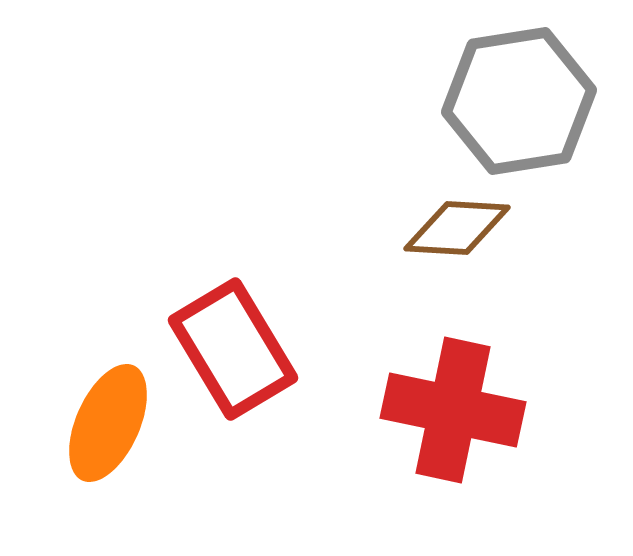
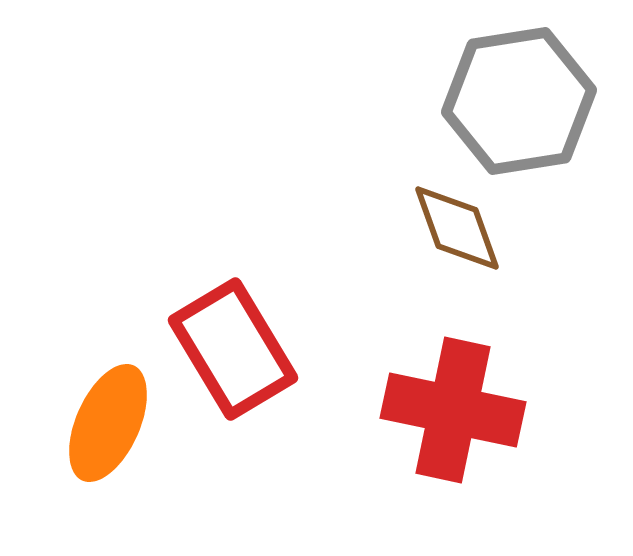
brown diamond: rotated 67 degrees clockwise
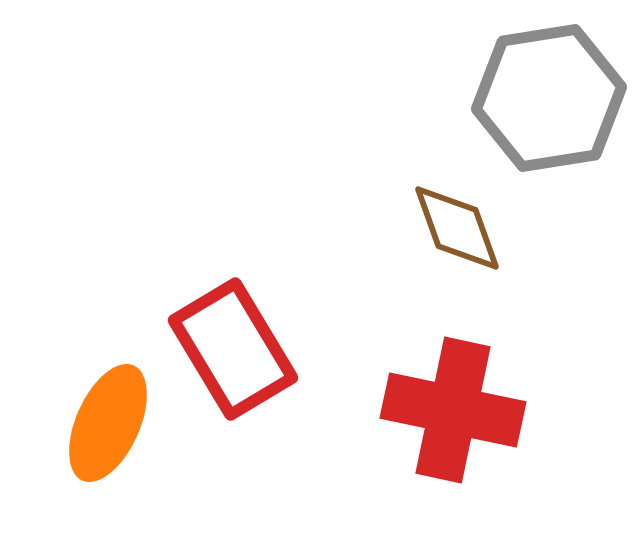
gray hexagon: moved 30 px right, 3 px up
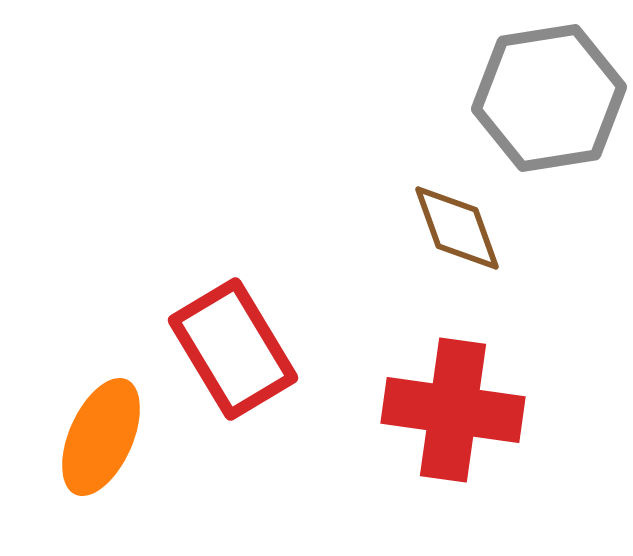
red cross: rotated 4 degrees counterclockwise
orange ellipse: moved 7 px left, 14 px down
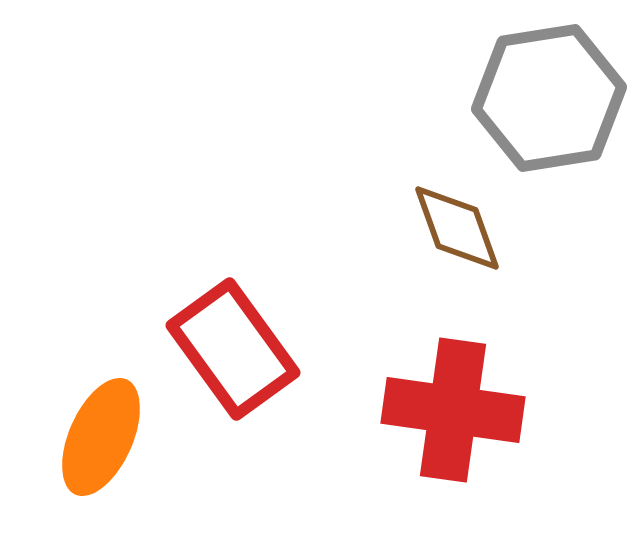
red rectangle: rotated 5 degrees counterclockwise
